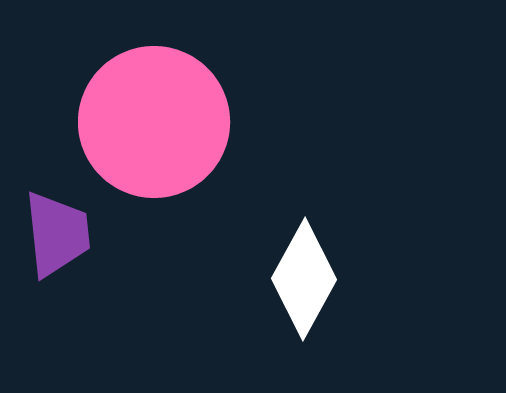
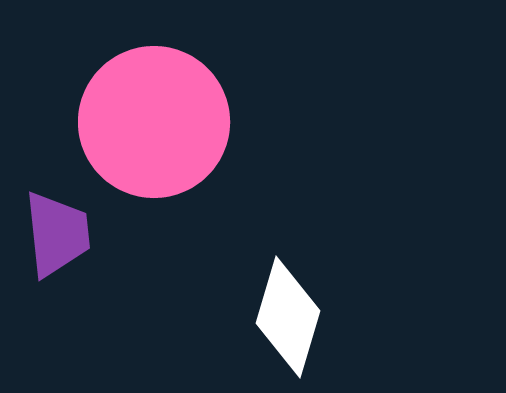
white diamond: moved 16 px left, 38 px down; rotated 12 degrees counterclockwise
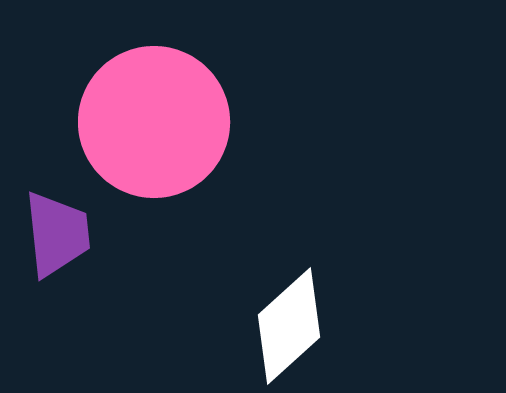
white diamond: moved 1 px right, 9 px down; rotated 31 degrees clockwise
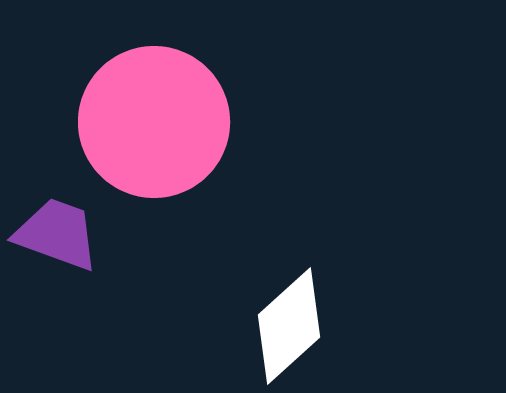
purple trapezoid: rotated 64 degrees counterclockwise
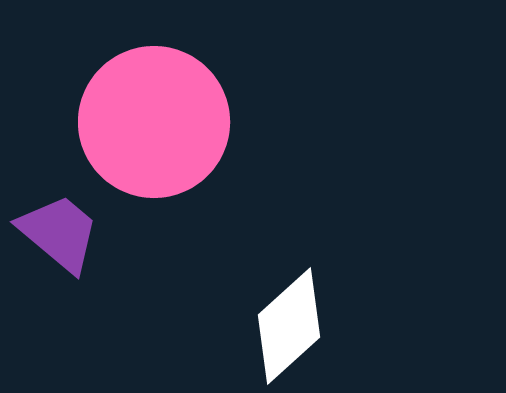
purple trapezoid: moved 2 px right, 1 px up; rotated 20 degrees clockwise
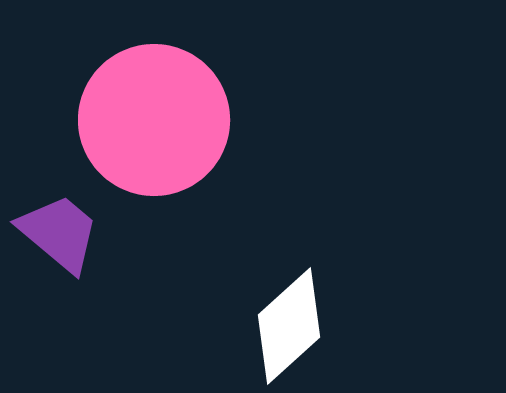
pink circle: moved 2 px up
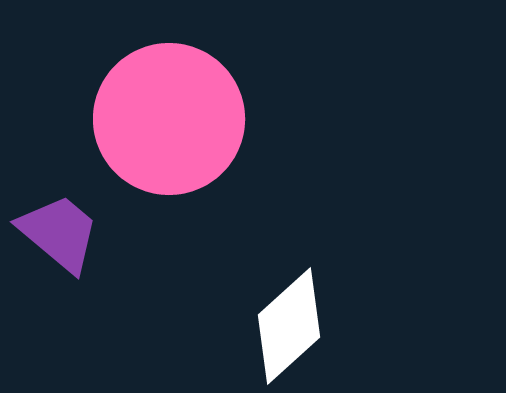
pink circle: moved 15 px right, 1 px up
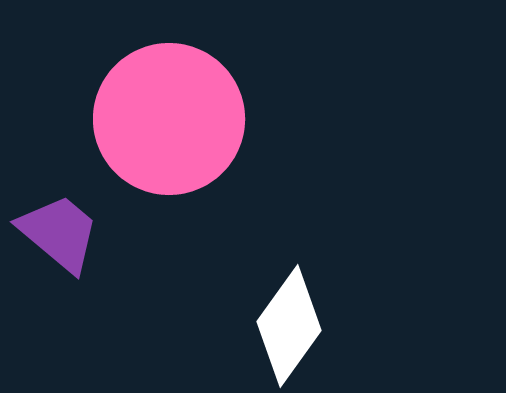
white diamond: rotated 12 degrees counterclockwise
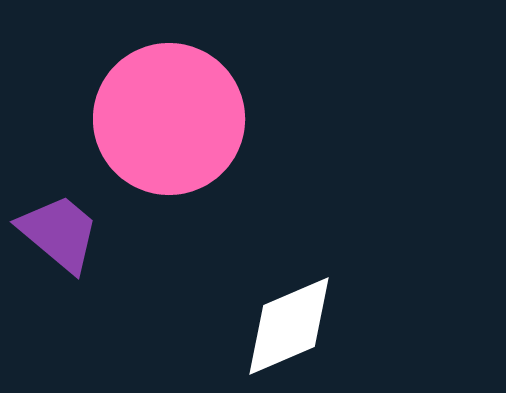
white diamond: rotated 31 degrees clockwise
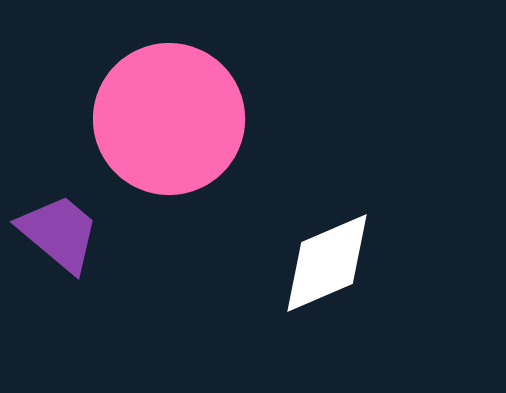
white diamond: moved 38 px right, 63 px up
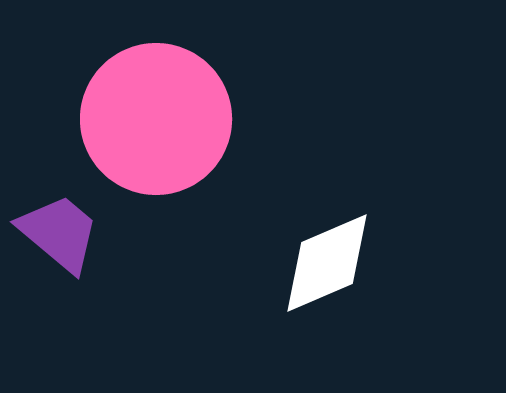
pink circle: moved 13 px left
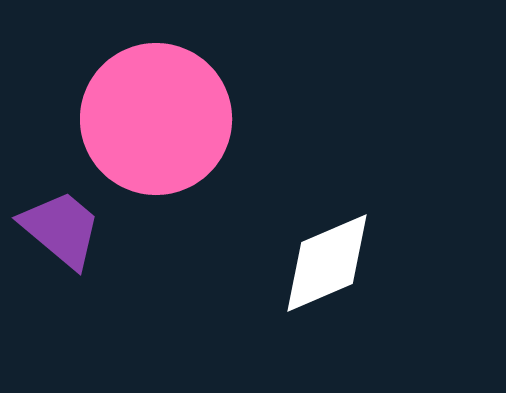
purple trapezoid: moved 2 px right, 4 px up
